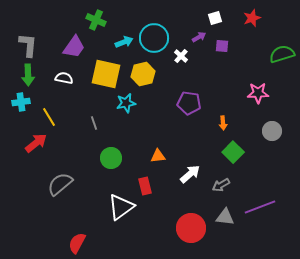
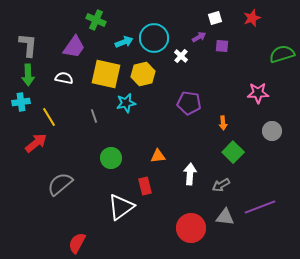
gray line: moved 7 px up
white arrow: rotated 45 degrees counterclockwise
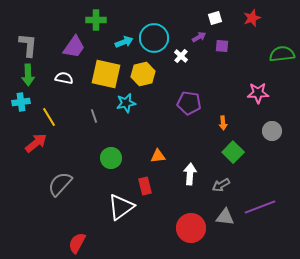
green cross: rotated 24 degrees counterclockwise
green semicircle: rotated 10 degrees clockwise
gray semicircle: rotated 8 degrees counterclockwise
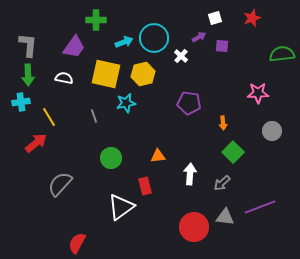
gray arrow: moved 1 px right, 2 px up; rotated 12 degrees counterclockwise
red circle: moved 3 px right, 1 px up
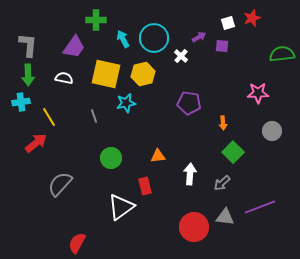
white square: moved 13 px right, 5 px down
cyan arrow: moved 1 px left, 3 px up; rotated 96 degrees counterclockwise
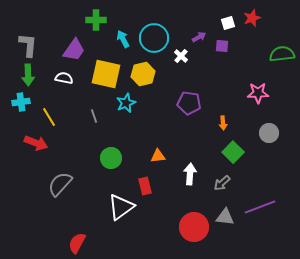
purple trapezoid: moved 3 px down
cyan star: rotated 12 degrees counterclockwise
gray circle: moved 3 px left, 2 px down
red arrow: rotated 60 degrees clockwise
